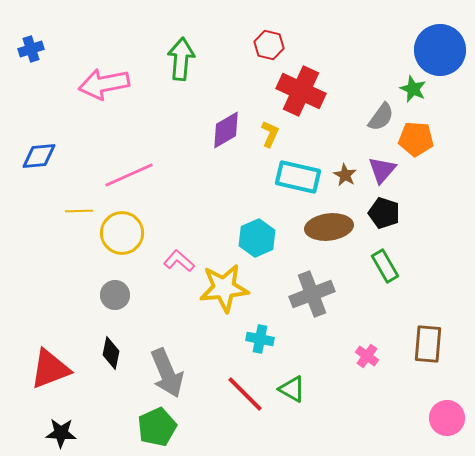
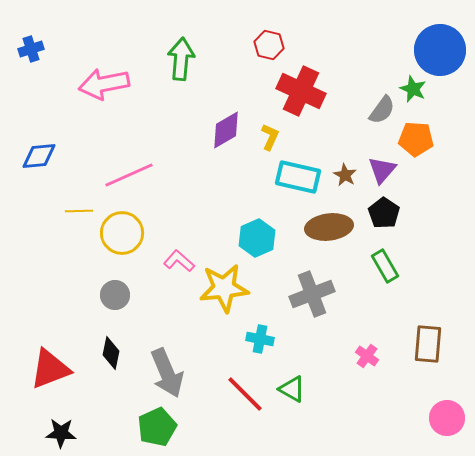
gray semicircle: moved 1 px right, 7 px up
yellow L-shape: moved 3 px down
black pentagon: rotated 16 degrees clockwise
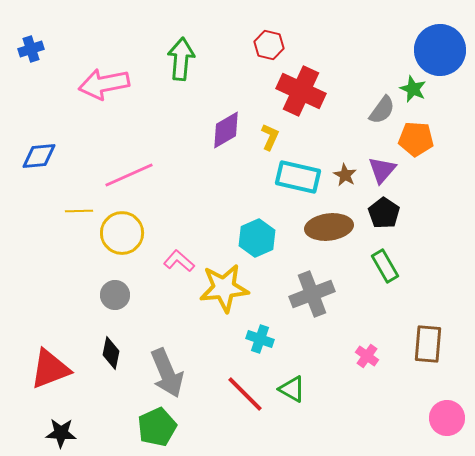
cyan cross: rotated 8 degrees clockwise
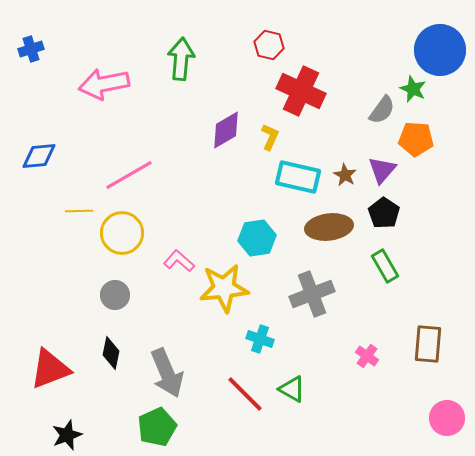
pink line: rotated 6 degrees counterclockwise
cyan hexagon: rotated 15 degrees clockwise
black star: moved 6 px right, 2 px down; rotated 24 degrees counterclockwise
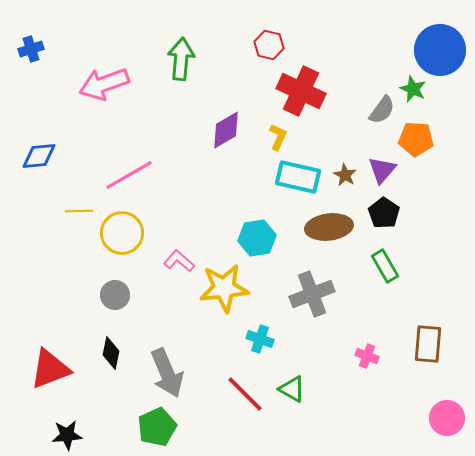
pink arrow: rotated 9 degrees counterclockwise
yellow L-shape: moved 8 px right
pink cross: rotated 15 degrees counterclockwise
black star: rotated 16 degrees clockwise
